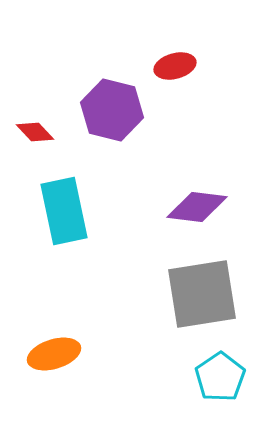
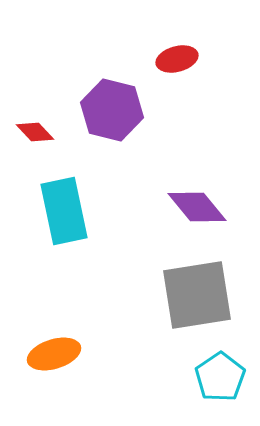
red ellipse: moved 2 px right, 7 px up
purple diamond: rotated 44 degrees clockwise
gray square: moved 5 px left, 1 px down
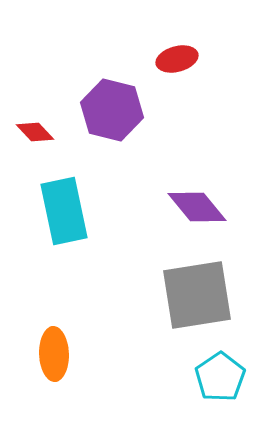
orange ellipse: rotated 75 degrees counterclockwise
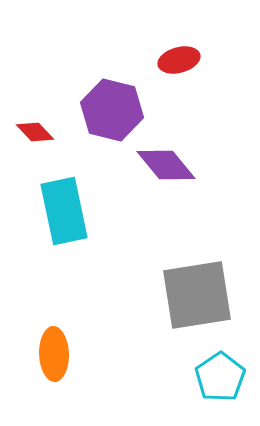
red ellipse: moved 2 px right, 1 px down
purple diamond: moved 31 px left, 42 px up
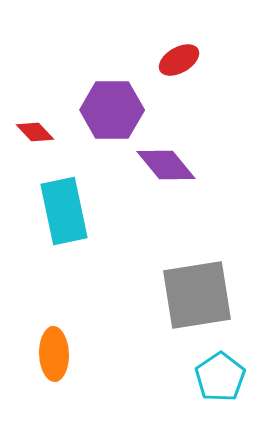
red ellipse: rotated 15 degrees counterclockwise
purple hexagon: rotated 14 degrees counterclockwise
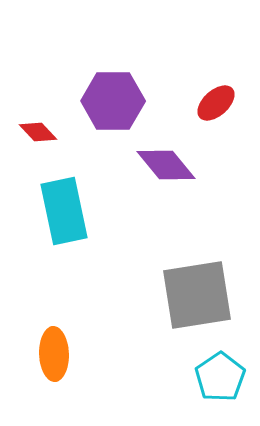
red ellipse: moved 37 px right, 43 px down; rotated 12 degrees counterclockwise
purple hexagon: moved 1 px right, 9 px up
red diamond: moved 3 px right
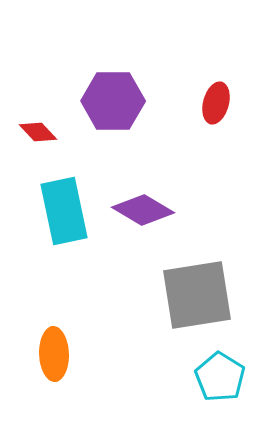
red ellipse: rotated 33 degrees counterclockwise
purple diamond: moved 23 px left, 45 px down; rotated 20 degrees counterclockwise
cyan pentagon: rotated 6 degrees counterclockwise
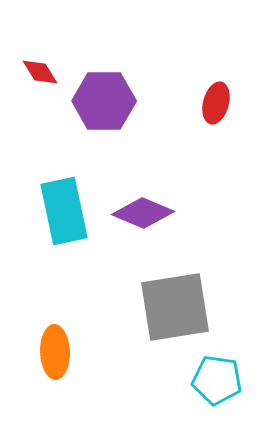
purple hexagon: moved 9 px left
red diamond: moved 2 px right, 60 px up; rotated 12 degrees clockwise
purple diamond: moved 3 px down; rotated 8 degrees counterclockwise
gray square: moved 22 px left, 12 px down
orange ellipse: moved 1 px right, 2 px up
cyan pentagon: moved 3 px left, 3 px down; rotated 24 degrees counterclockwise
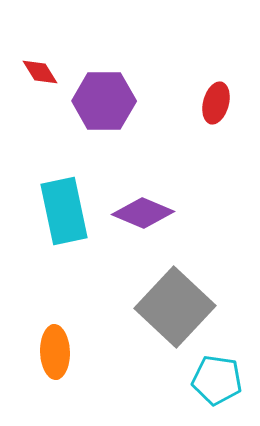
gray square: rotated 38 degrees counterclockwise
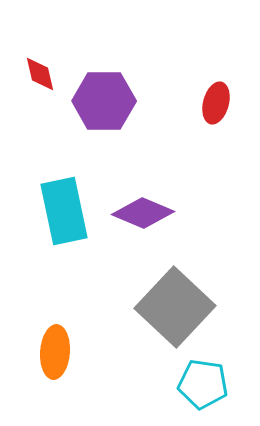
red diamond: moved 2 px down; rotated 18 degrees clockwise
orange ellipse: rotated 6 degrees clockwise
cyan pentagon: moved 14 px left, 4 px down
